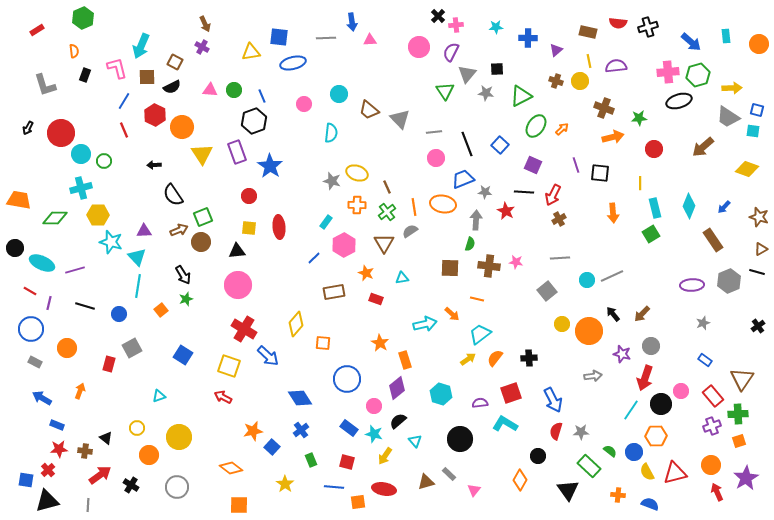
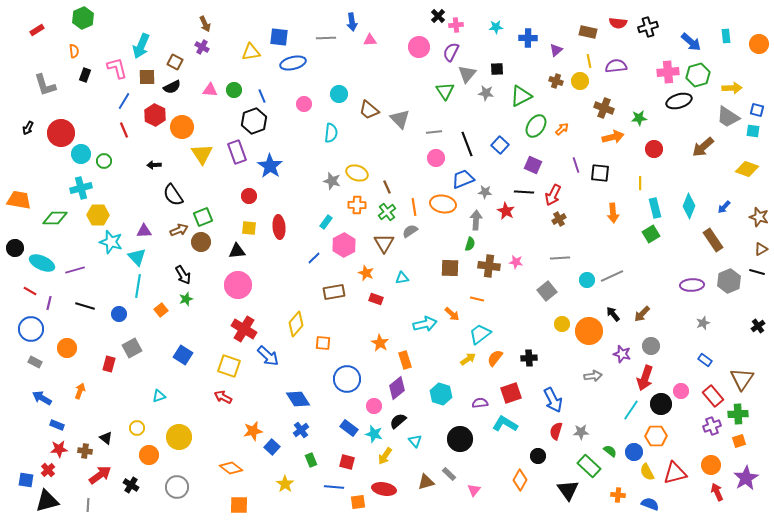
blue diamond at (300, 398): moved 2 px left, 1 px down
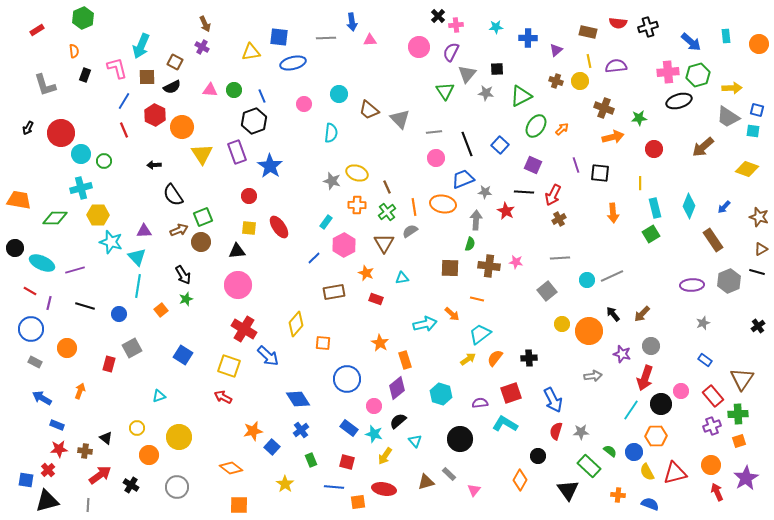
red ellipse at (279, 227): rotated 30 degrees counterclockwise
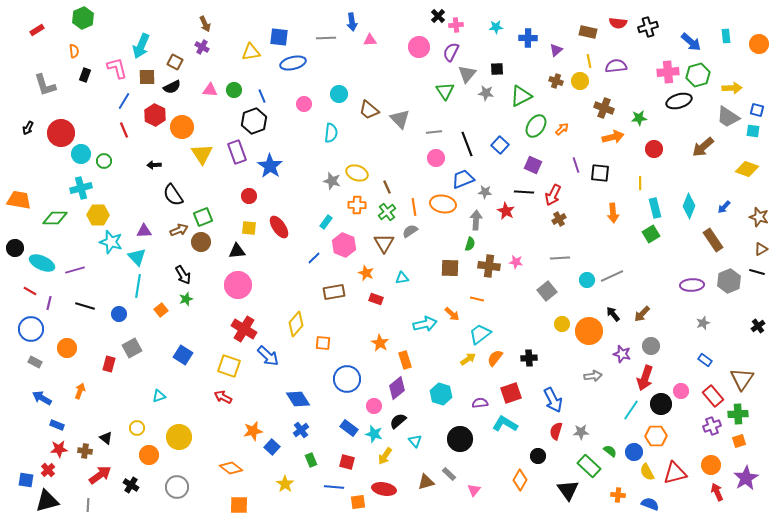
pink hexagon at (344, 245): rotated 10 degrees counterclockwise
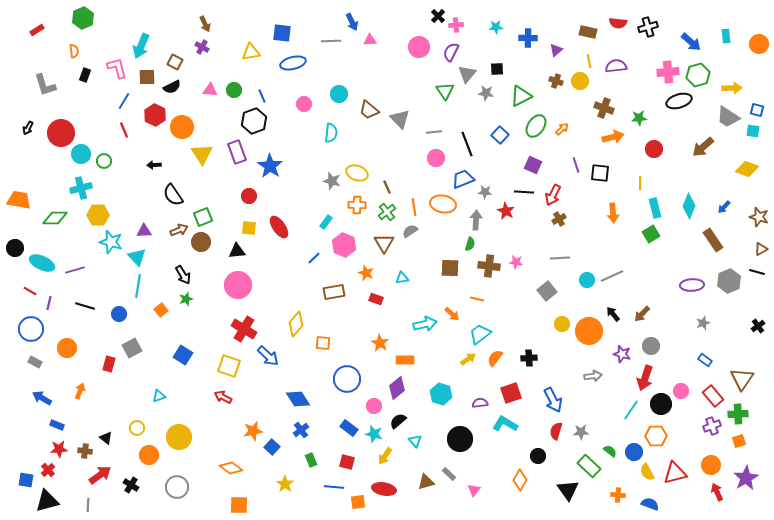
blue arrow at (352, 22): rotated 18 degrees counterclockwise
blue square at (279, 37): moved 3 px right, 4 px up
gray line at (326, 38): moved 5 px right, 3 px down
blue square at (500, 145): moved 10 px up
orange rectangle at (405, 360): rotated 72 degrees counterclockwise
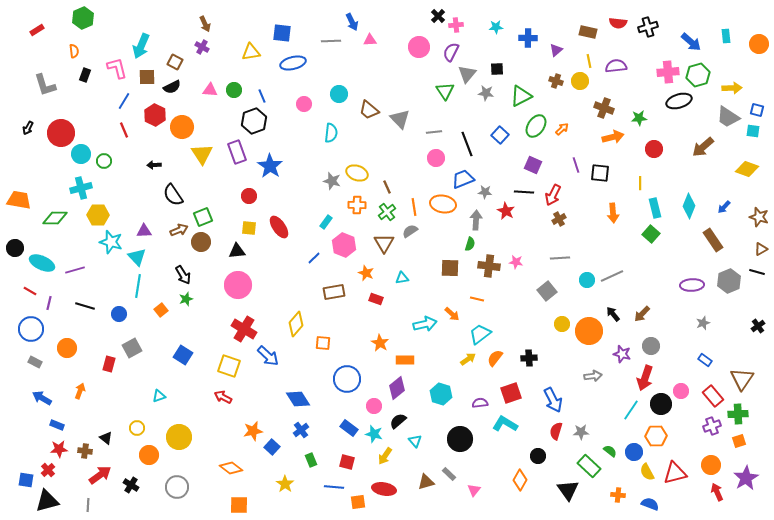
green square at (651, 234): rotated 18 degrees counterclockwise
